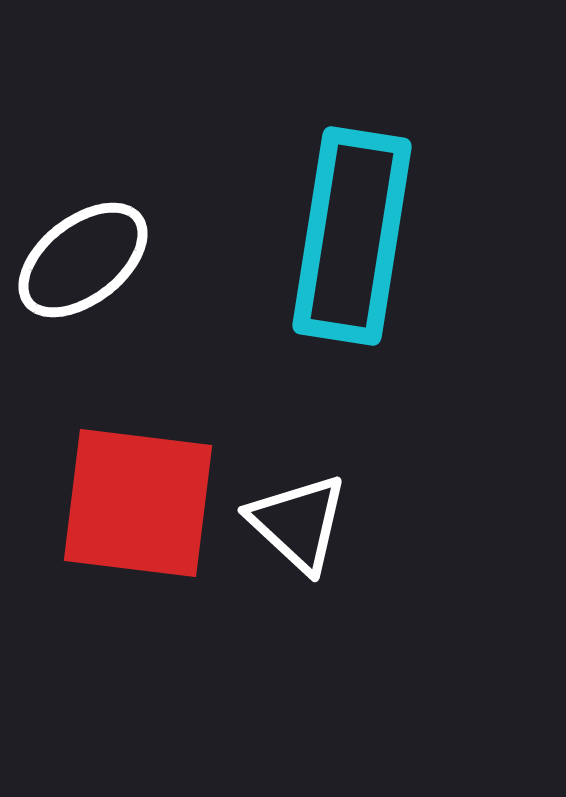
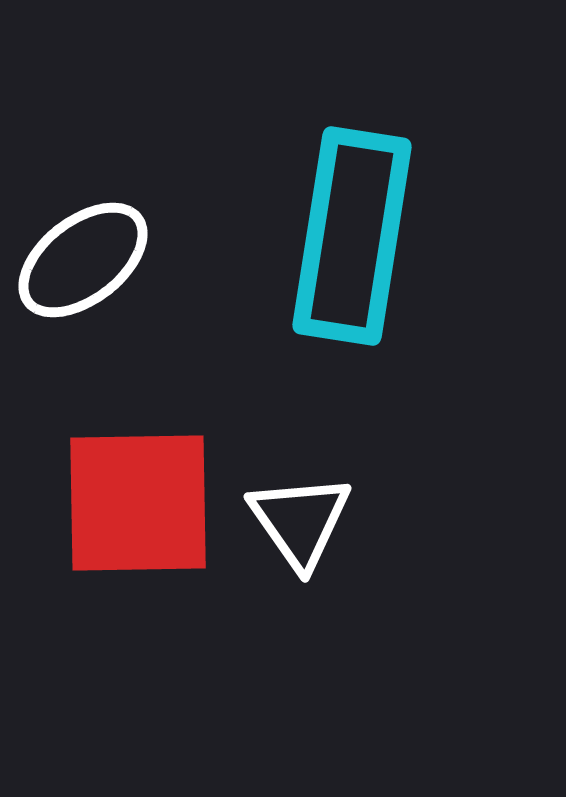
red square: rotated 8 degrees counterclockwise
white triangle: moved 2 px right, 2 px up; rotated 12 degrees clockwise
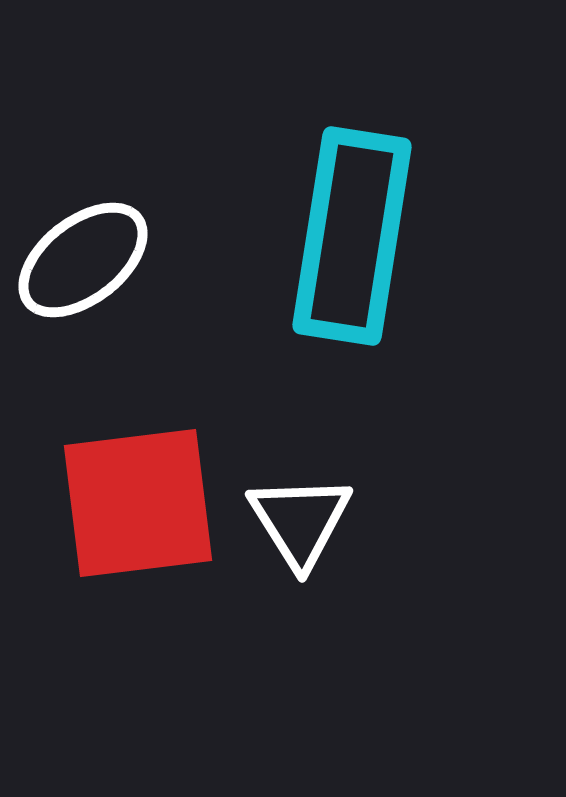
red square: rotated 6 degrees counterclockwise
white triangle: rotated 3 degrees clockwise
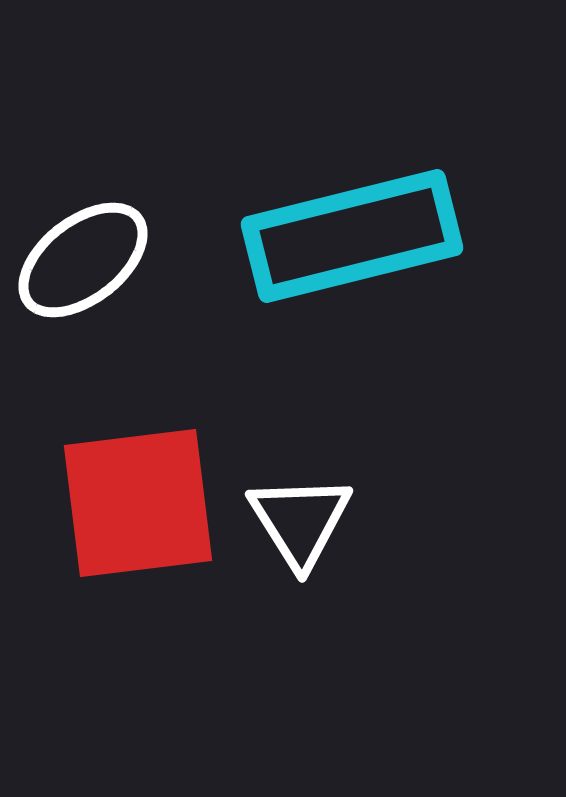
cyan rectangle: rotated 67 degrees clockwise
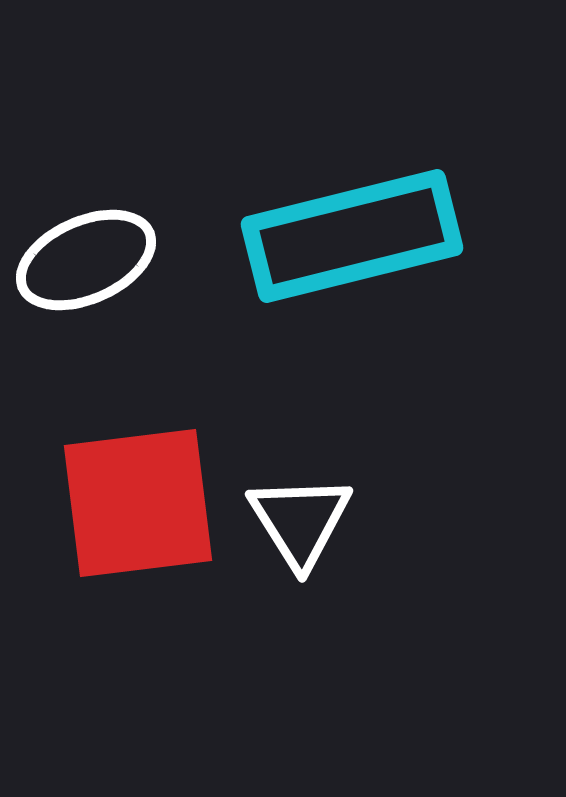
white ellipse: moved 3 px right; rotated 14 degrees clockwise
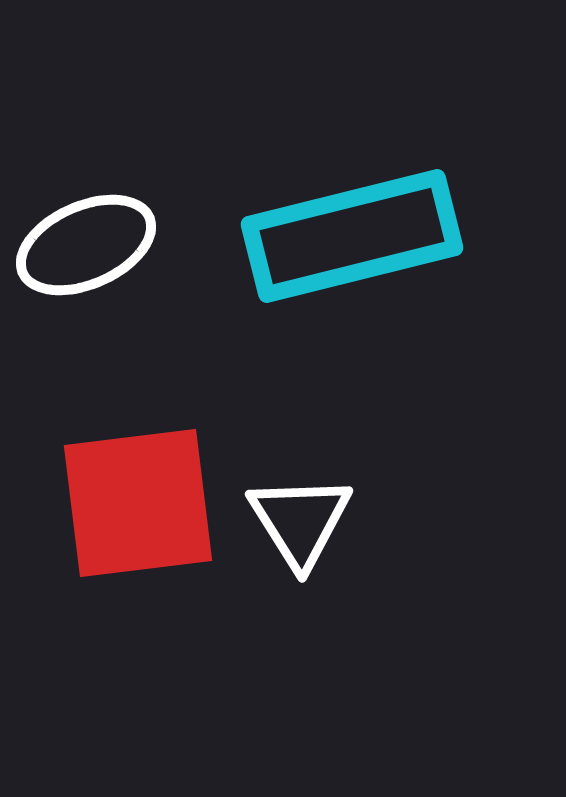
white ellipse: moved 15 px up
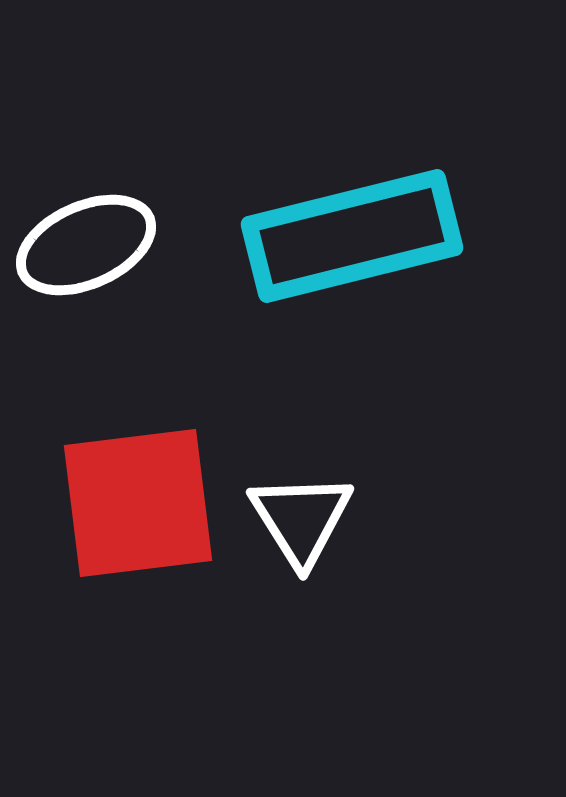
white triangle: moved 1 px right, 2 px up
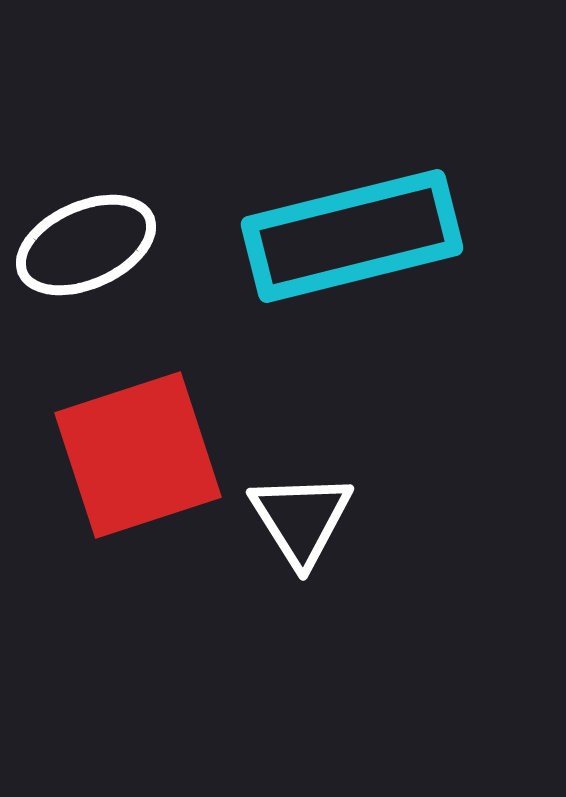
red square: moved 48 px up; rotated 11 degrees counterclockwise
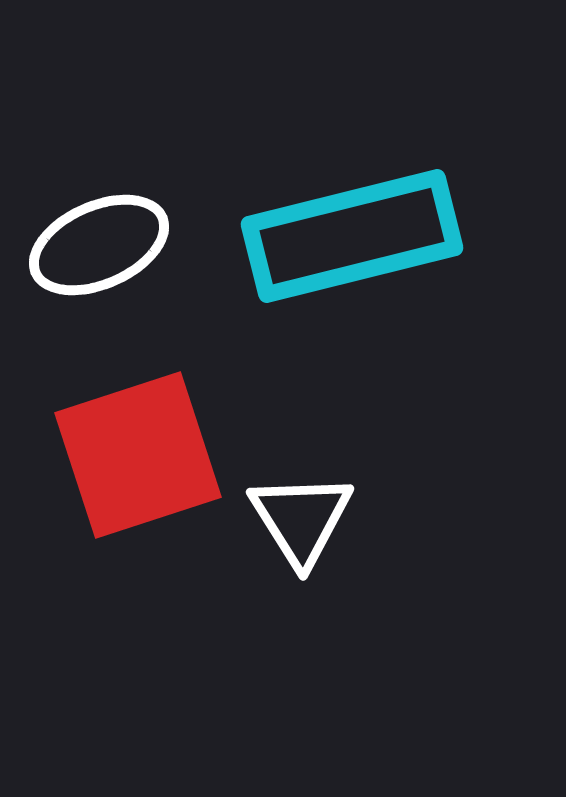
white ellipse: moved 13 px right
